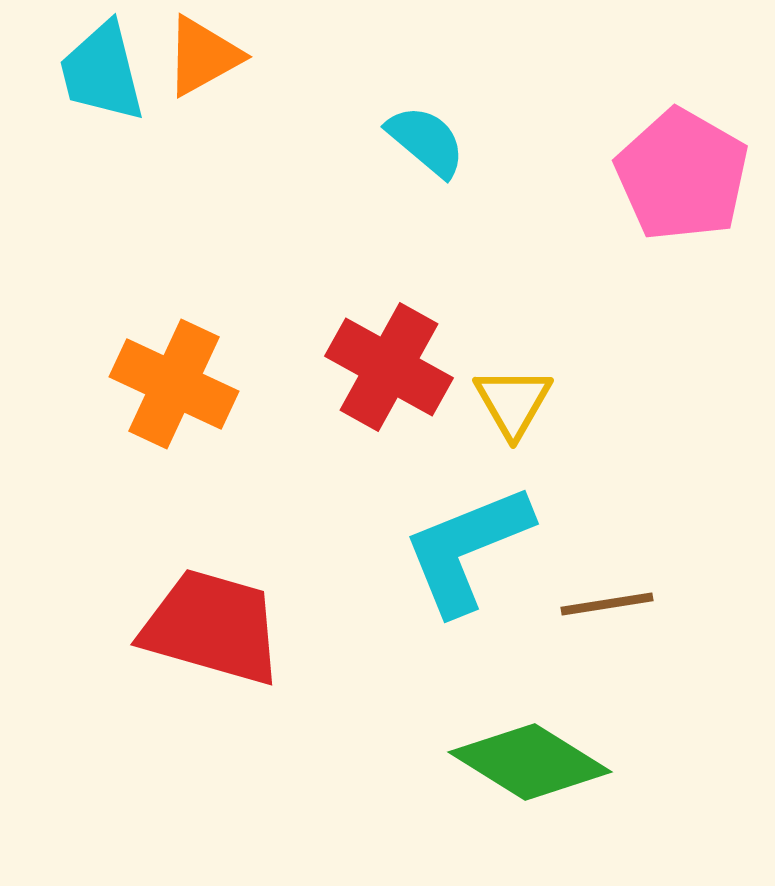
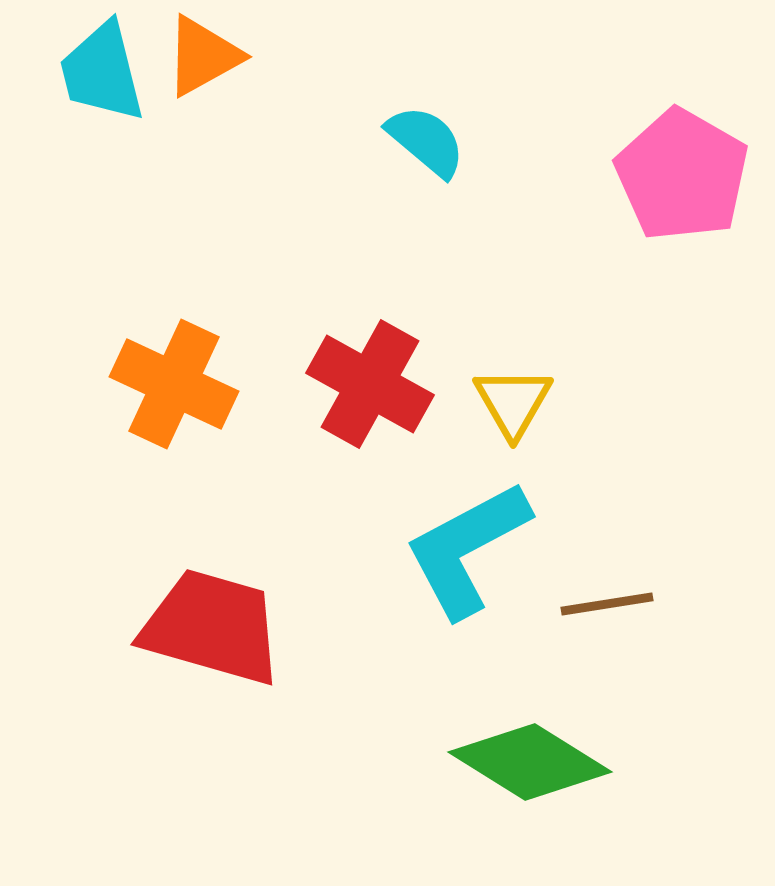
red cross: moved 19 px left, 17 px down
cyan L-shape: rotated 6 degrees counterclockwise
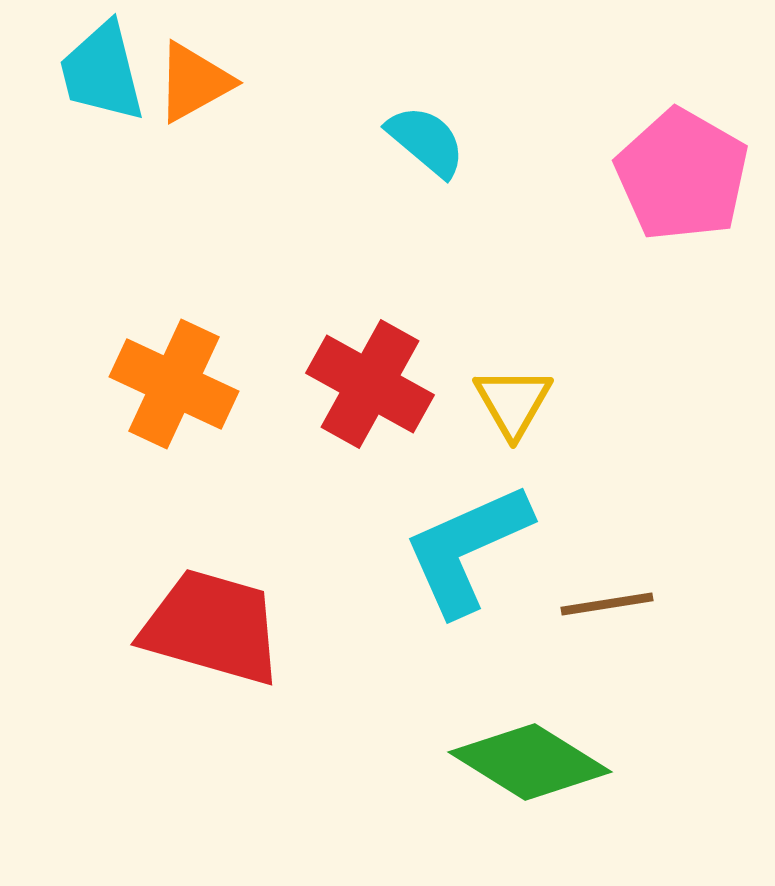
orange triangle: moved 9 px left, 26 px down
cyan L-shape: rotated 4 degrees clockwise
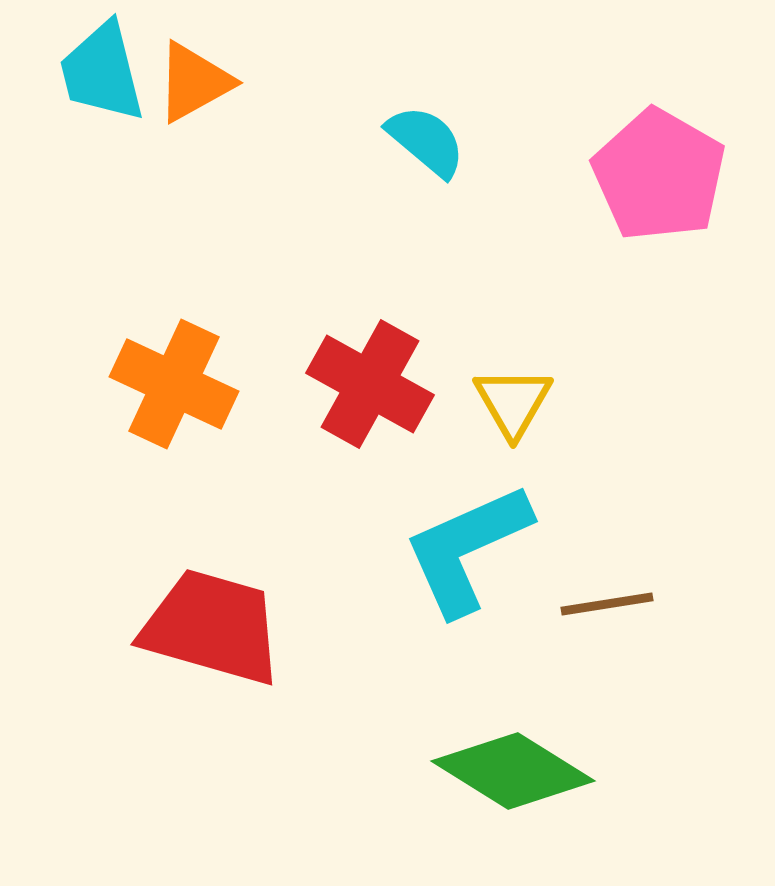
pink pentagon: moved 23 px left
green diamond: moved 17 px left, 9 px down
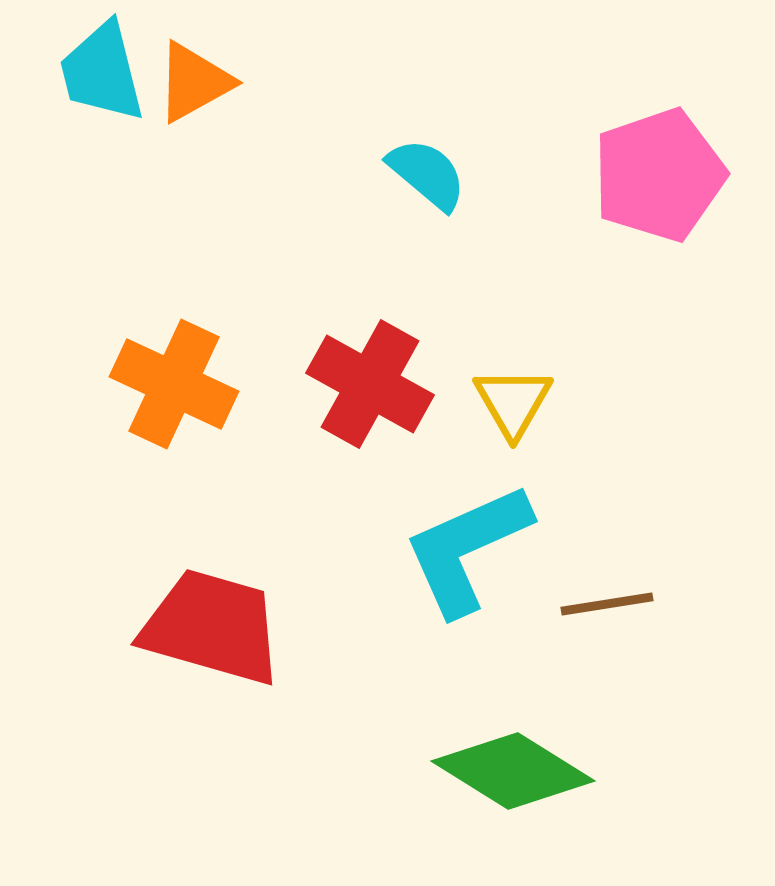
cyan semicircle: moved 1 px right, 33 px down
pink pentagon: rotated 23 degrees clockwise
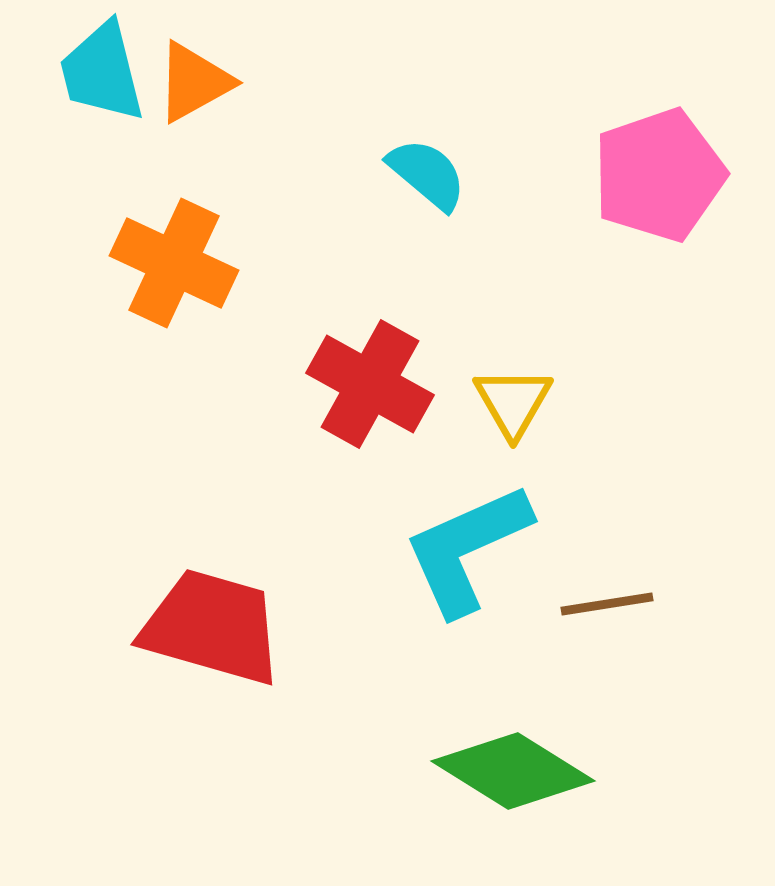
orange cross: moved 121 px up
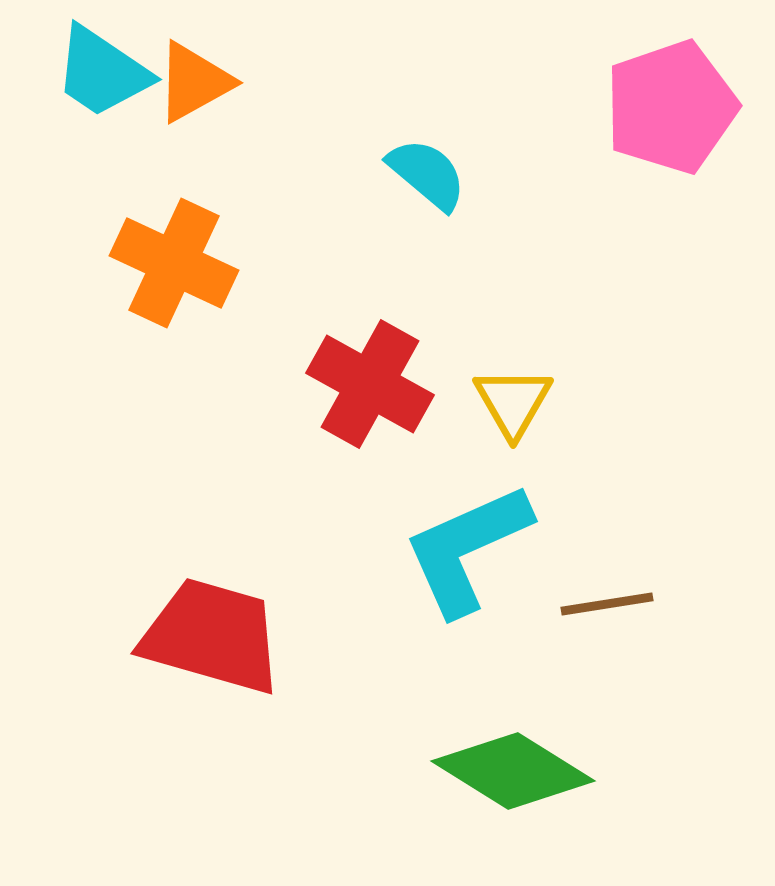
cyan trapezoid: rotated 42 degrees counterclockwise
pink pentagon: moved 12 px right, 68 px up
red trapezoid: moved 9 px down
